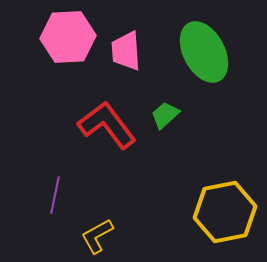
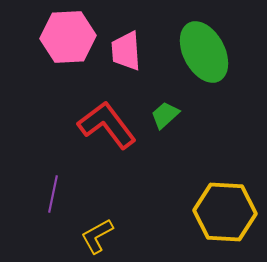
purple line: moved 2 px left, 1 px up
yellow hexagon: rotated 14 degrees clockwise
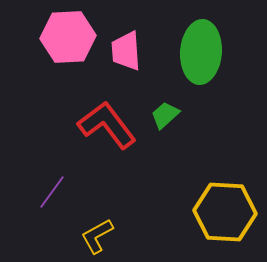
green ellipse: moved 3 px left; rotated 32 degrees clockwise
purple line: moved 1 px left, 2 px up; rotated 24 degrees clockwise
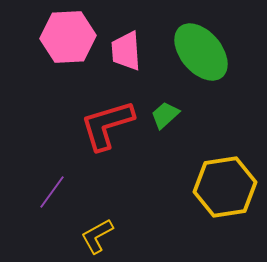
green ellipse: rotated 44 degrees counterclockwise
red L-shape: rotated 70 degrees counterclockwise
yellow hexagon: moved 25 px up; rotated 12 degrees counterclockwise
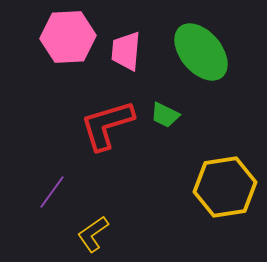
pink trapezoid: rotated 9 degrees clockwise
green trapezoid: rotated 112 degrees counterclockwise
yellow L-shape: moved 4 px left, 2 px up; rotated 6 degrees counterclockwise
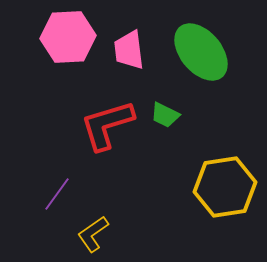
pink trapezoid: moved 3 px right, 1 px up; rotated 12 degrees counterclockwise
purple line: moved 5 px right, 2 px down
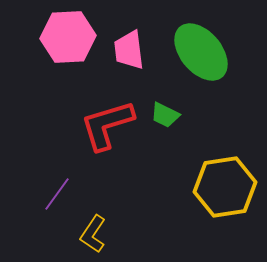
yellow L-shape: rotated 21 degrees counterclockwise
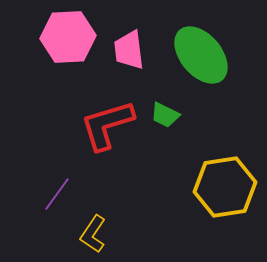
green ellipse: moved 3 px down
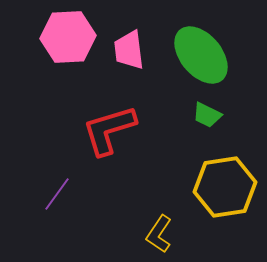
green trapezoid: moved 42 px right
red L-shape: moved 2 px right, 5 px down
yellow L-shape: moved 66 px right
